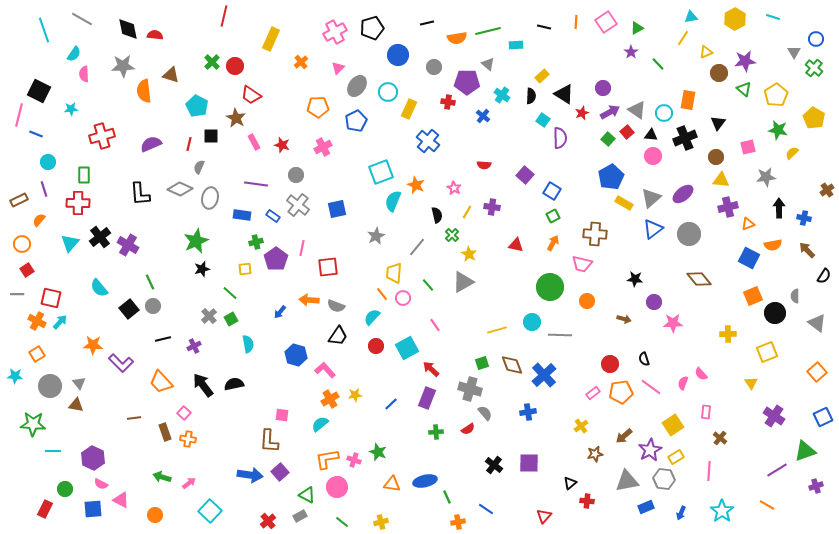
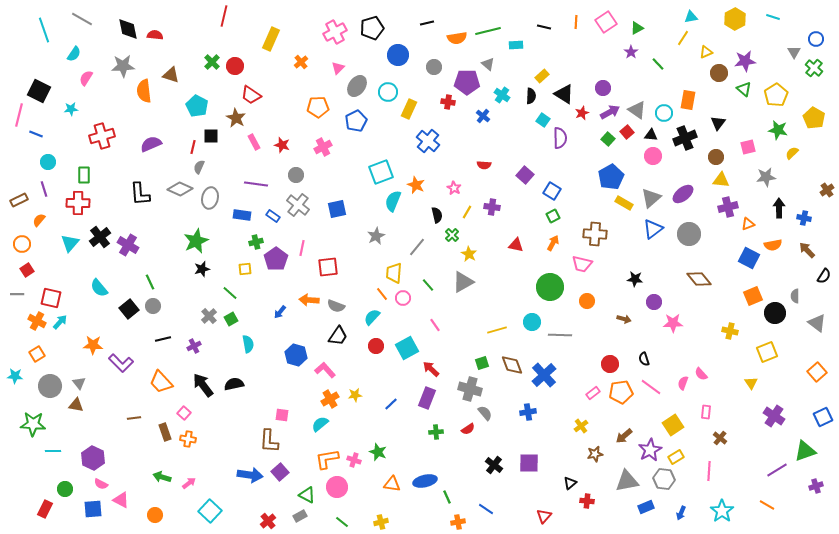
pink semicircle at (84, 74): moved 2 px right, 4 px down; rotated 35 degrees clockwise
red line at (189, 144): moved 4 px right, 3 px down
yellow cross at (728, 334): moved 2 px right, 3 px up; rotated 14 degrees clockwise
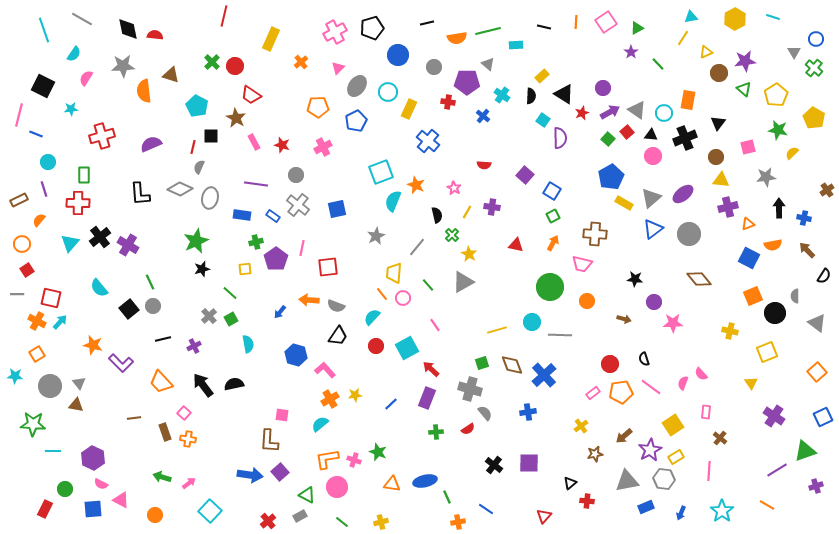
black square at (39, 91): moved 4 px right, 5 px up
orange star at (93, 345): rotated 12 degrees clockwise
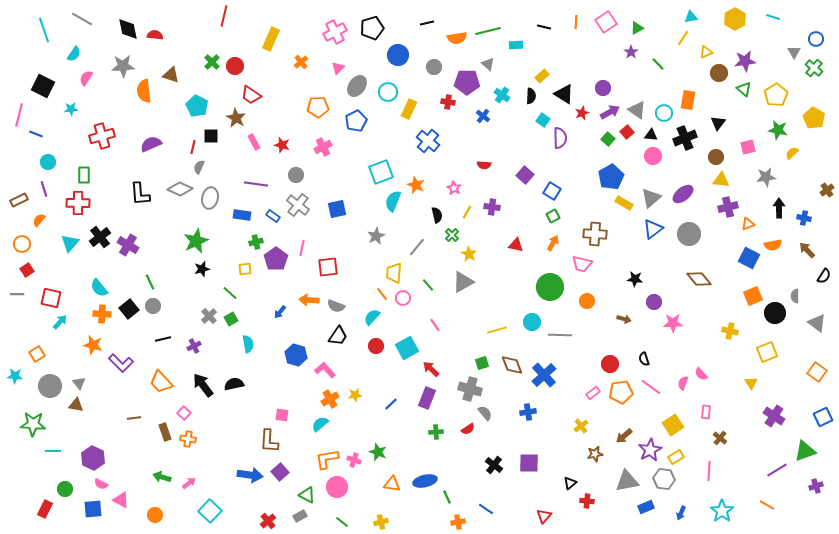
orange cross at (37, 321): moved 65 px right, 7 px up; rotated 24 degrees counterclockwise
orange square at (817, 372): rotated 12 degrees counterclockwise
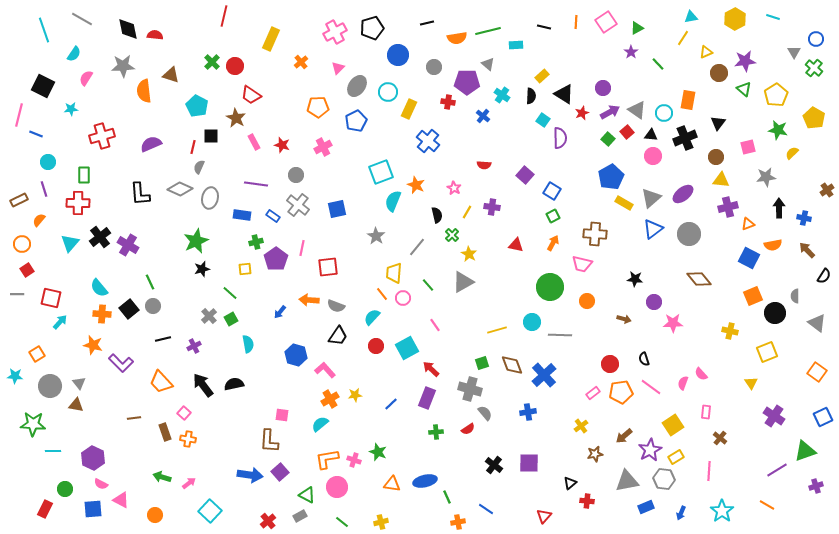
gray star at (376, 236): rotated 12 degrees counterclockwise
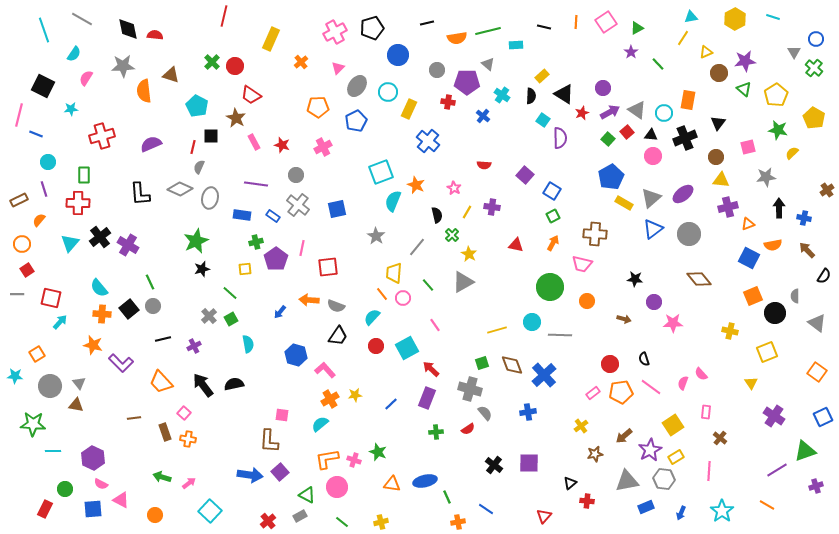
gray circle at (434, 67): moved 3 px right, 3 px down
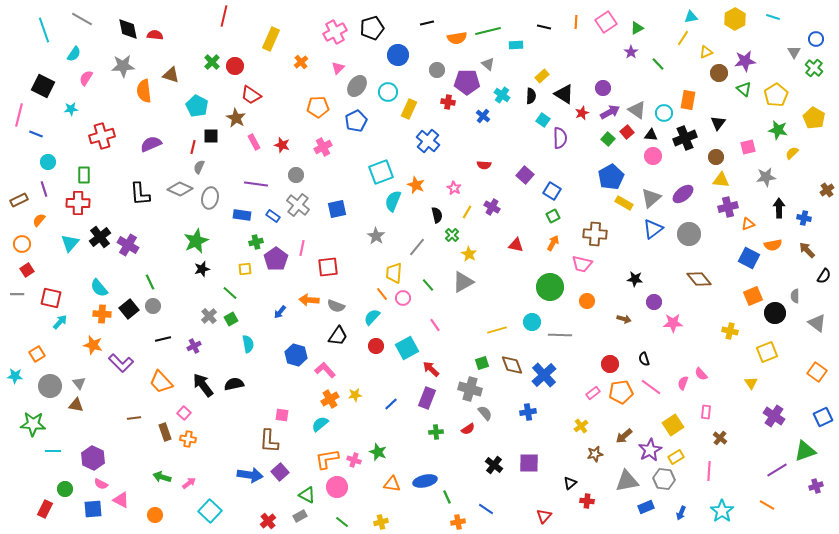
purple cross at (492, 207): rotated 21 degrees clockwise
